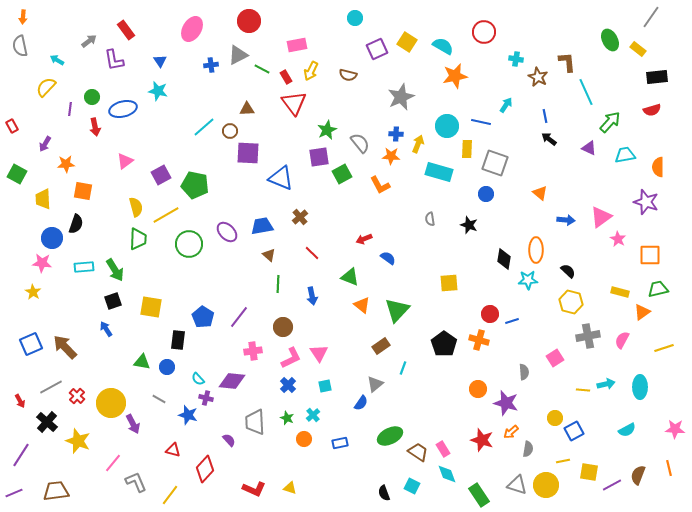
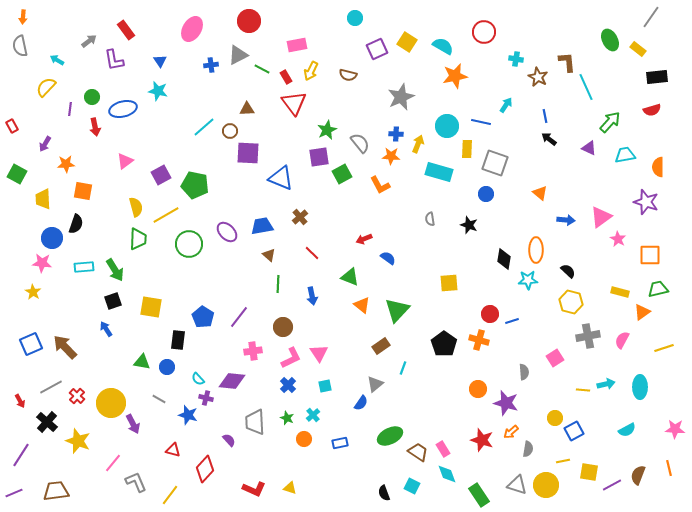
cyan line at (586, 92): moved 5 px up
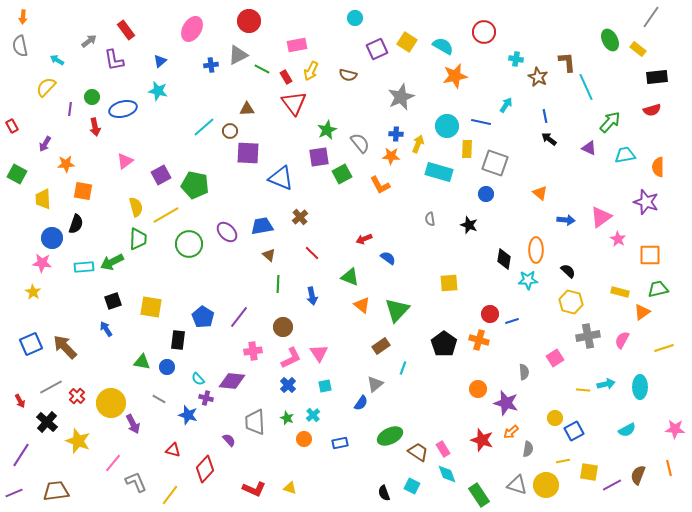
blue triangle at (160, 61): rotated 24 degrees clockwise
green arrow at (115, 270): moved 3 px left, 8 px up; rotated 95 degrees clockwise
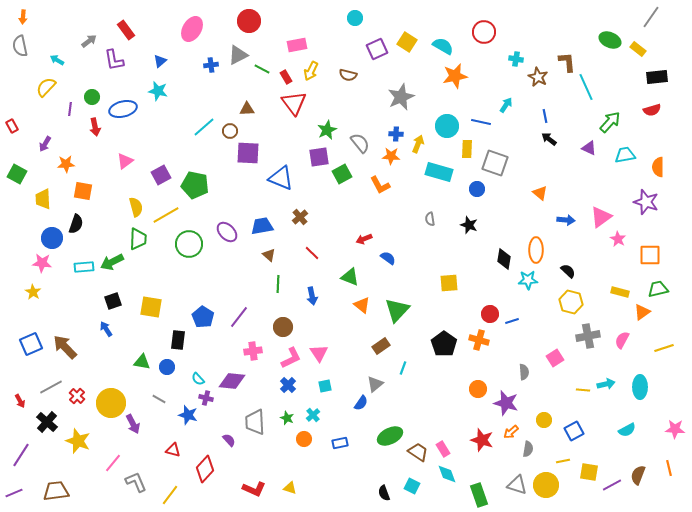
green ellipse at (610, 40): rotated 40 degrees counterclockwise
blue circle at (486, 194): moved 9 px left, 5 px up
yellow circle at (555, 418): moved 11 px left, 2 px down
green rectangle at (479, 495): rotated 15 degrees clockwise
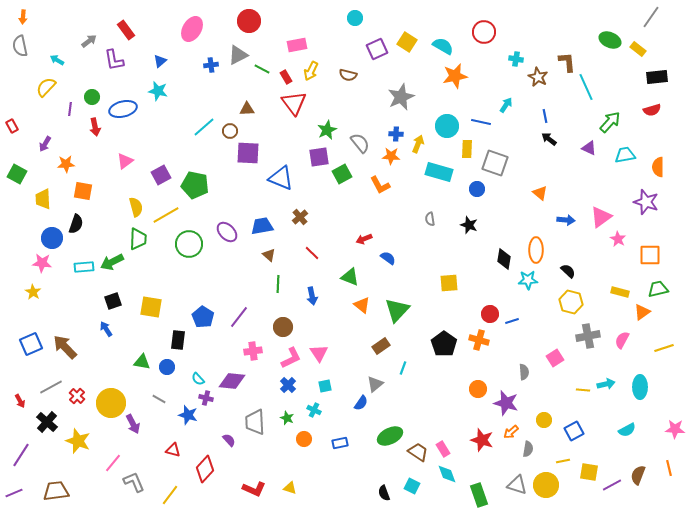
cyan cross at (313, 415): moved 1 px right, 5 px up; rotated 24 degrees counterclockwise
gray L-shape at (136, 482): moved 2 px left
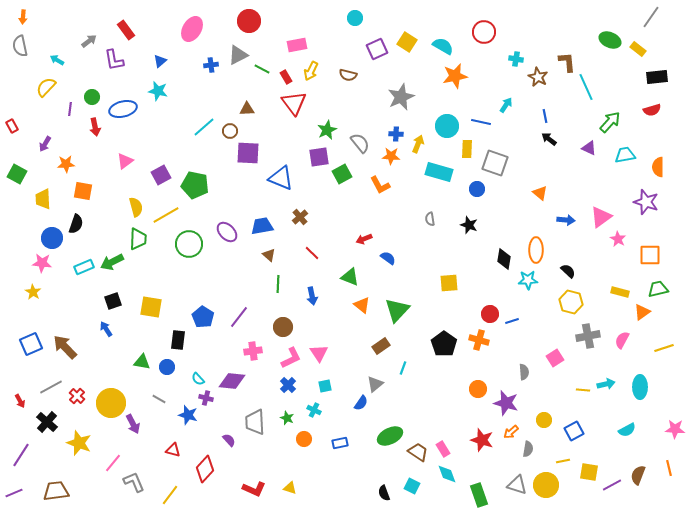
cyan rectangle at (84, 267): rotated 18 degrees counterclockwise
yellow star at (78, 441): moved 1 px right, 2 px down
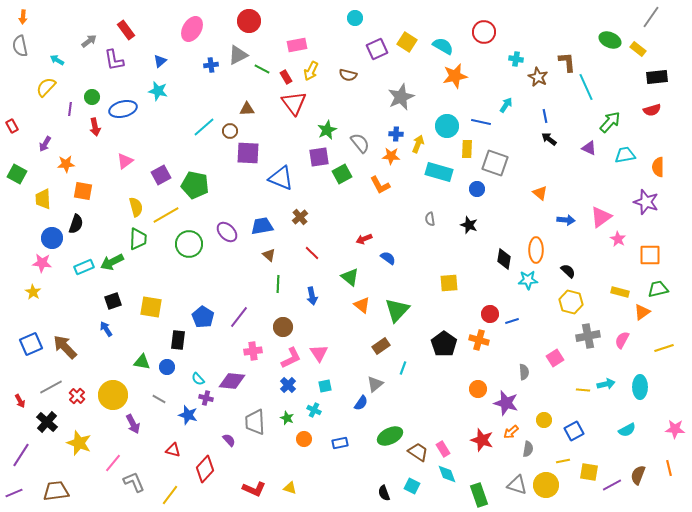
green triangle at (350, 277): rotated 18 degrees clockwise
yellow circle at (111, 403): moved 2 px right, 8 px up
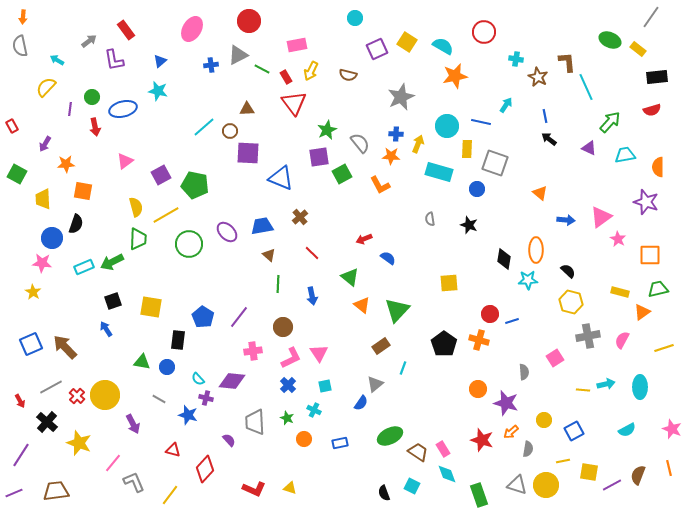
yellow circle at (113, 395): moved 8 px left
pink star at (675, 429): moved 3 px left; rotated 18 degrees clockwise
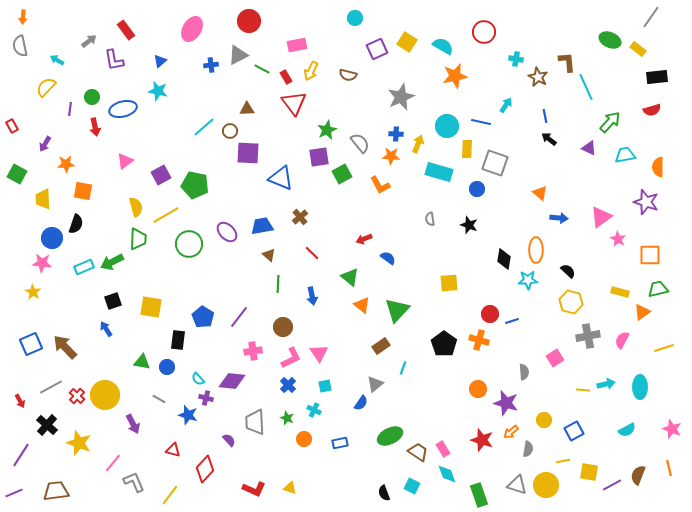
blue arrow at (566, 220): moved 7 px left, 2 px up
black cross at (47, 422): moved 3 px down
